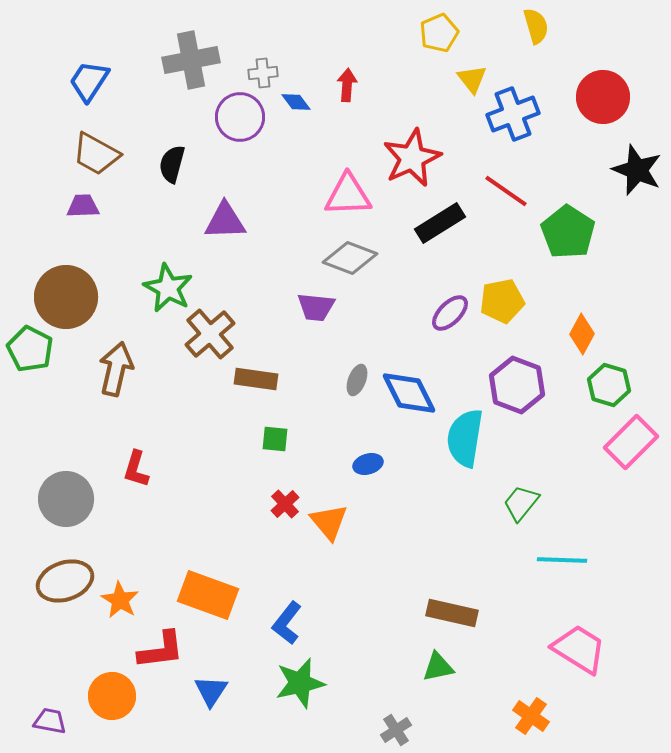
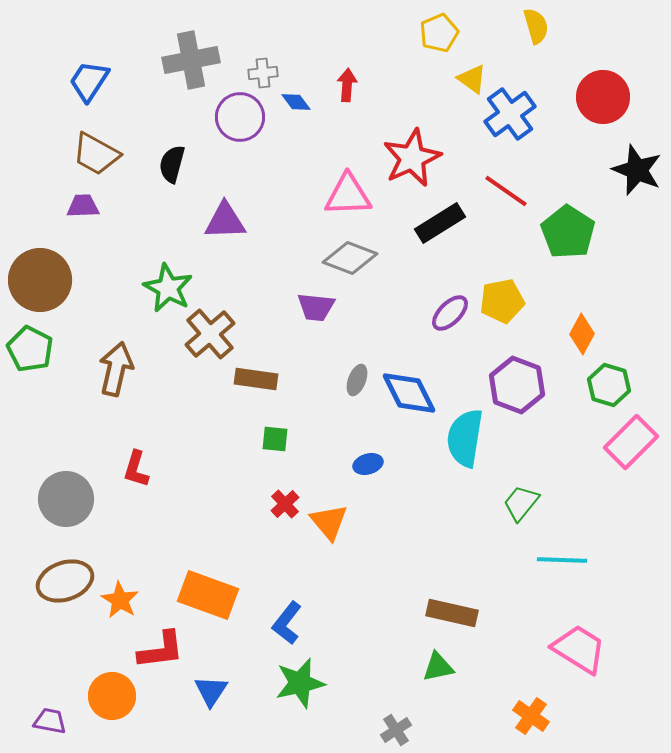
yellow triangle at (472, 79): rotated 16 degrees counterclockwise
blue cross at (513, 114): moved 3 px left; rotated 15 degrees counterclockwise
brown circle at (66, 297): moved 26 px left, 17 px up
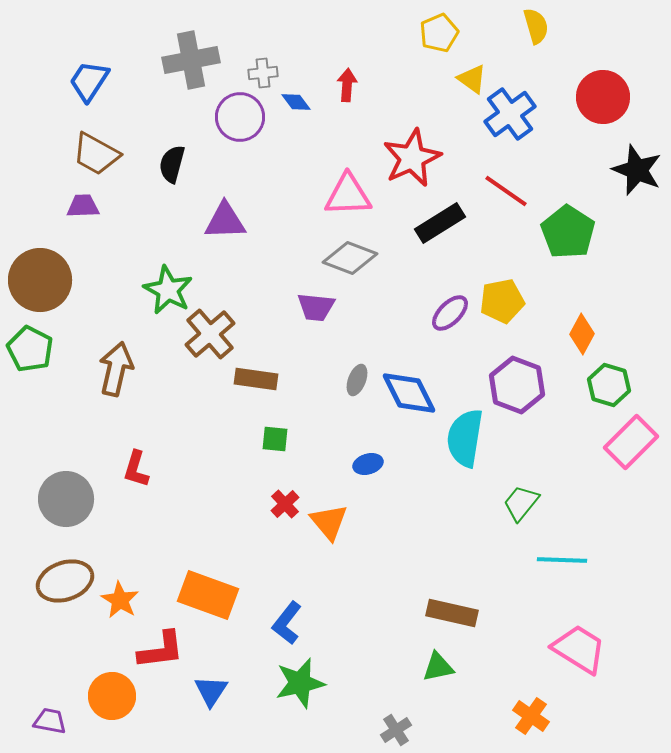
green star at (168, 288): moved 2 px down
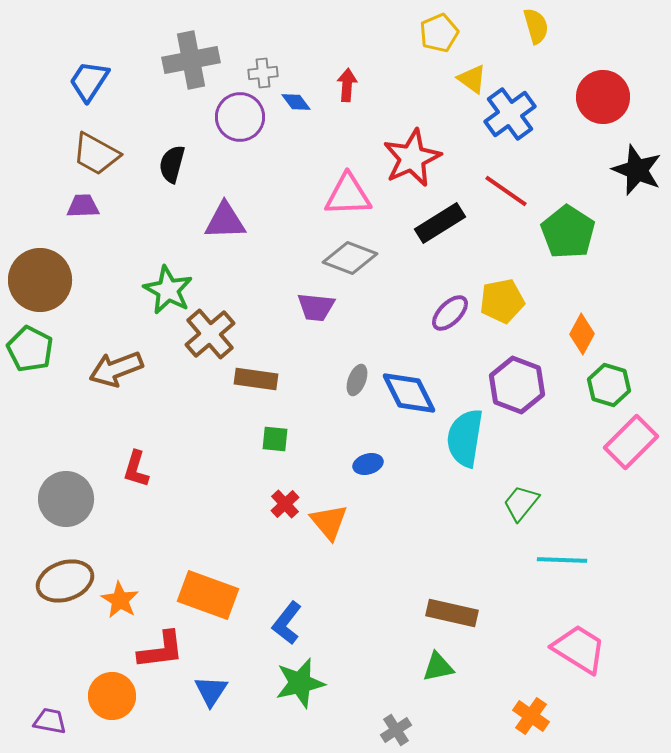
brown arrow at (116, 369): rotated 124 degrees counterclockwise
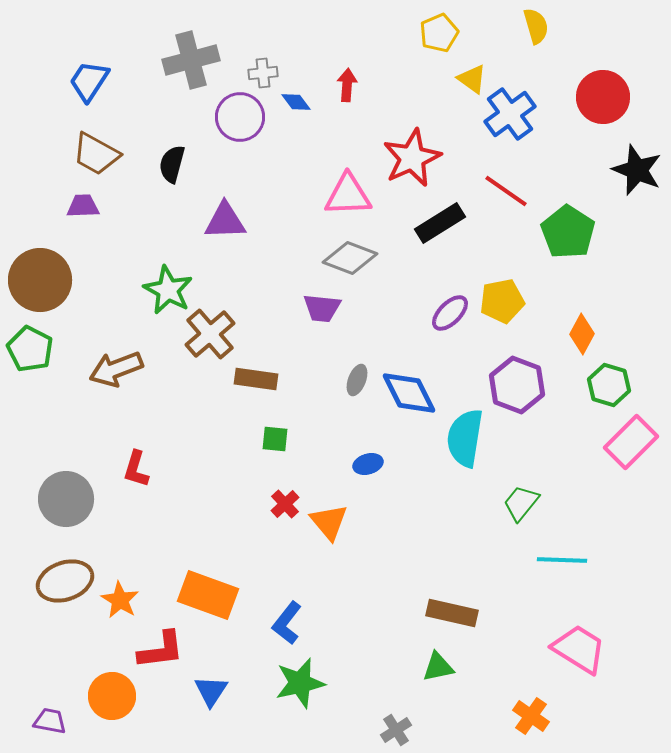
gray cross at (191, 60): rotated 4 degrees counterclockwise
purple trapezoid at (316, 307): moved 6 px right, 1 px down
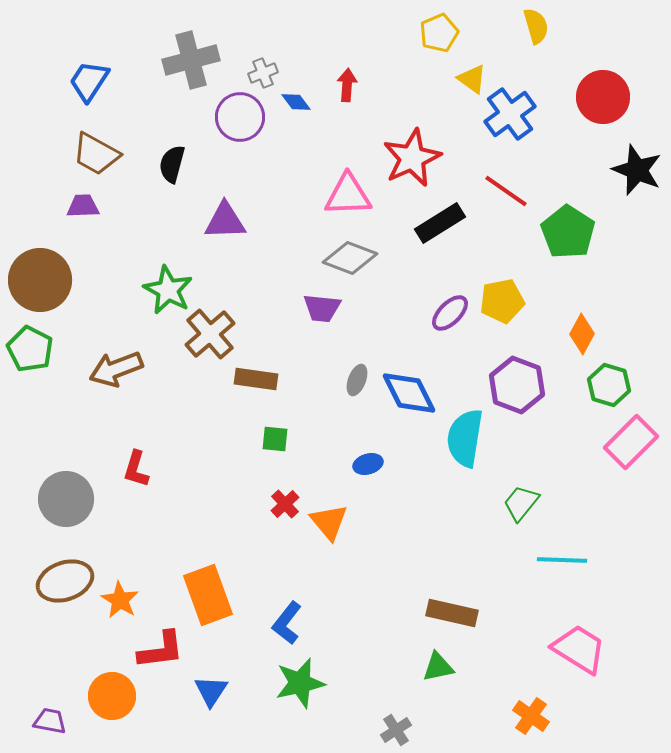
gray cross at (263, 73): rotated 16 degrees counterclockwise
orange rectangle at (208, 595): rotated 50 degrees clockwise
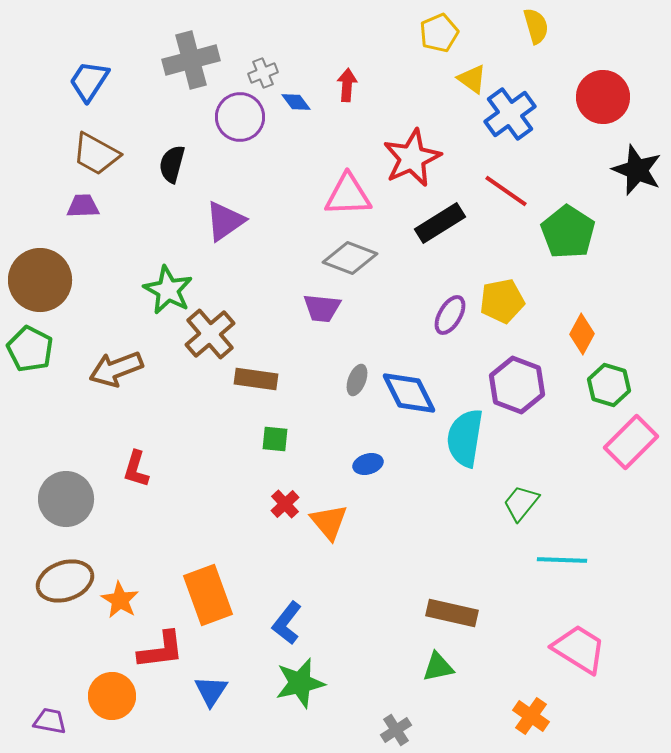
purple triangle at (225, 221): rotated 33 degrees counterclockwise
purple ellipse at (450, 313): moved 2 px down; rotated 15 degrees counterclockwise
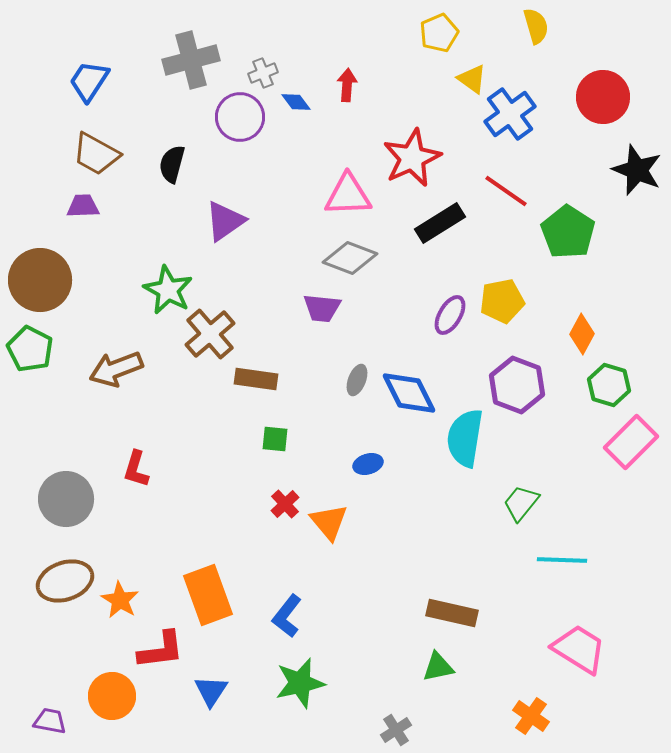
blue L-shape at (287, 623): moved 7 px up
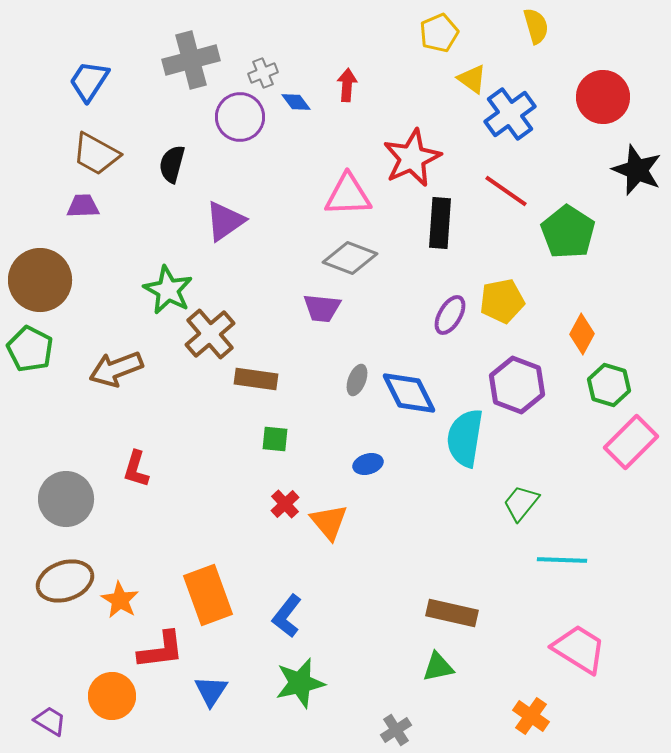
black rectangle at (440, 223): rotated 54 degrees counterclockwise
purple trapezoid at (50, 721): rotated 20 degrees clockwise
